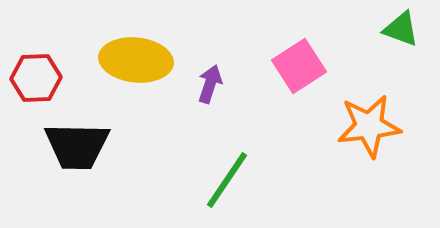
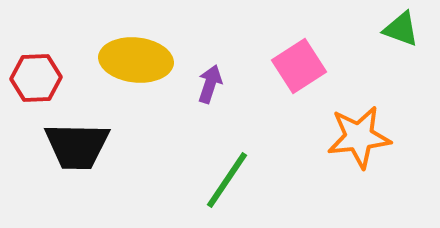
orange star: moved 10 px left, 11 px down
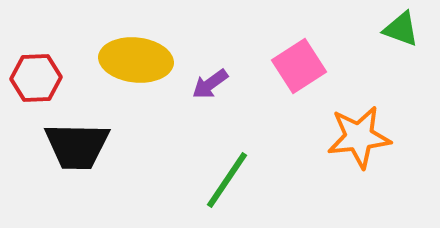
purple arrow: rotated 144 degrees counterclockwise
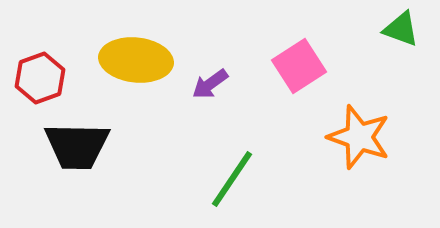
red hexagon: moved 4 px right; rotated 18 degrees counterclockwise
orange star: rotated 26 degrees clockwise
green line: moved 5 px right, 1 px up
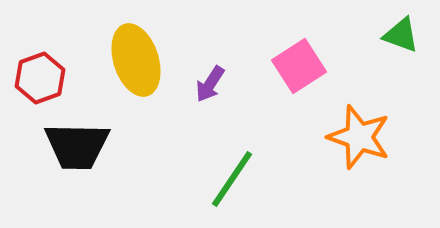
green triangle: moved 6 px down
yellow ellipse: rotated 66 degrees clockwise
purple arrow: rotated 21 degrees counterclockwise
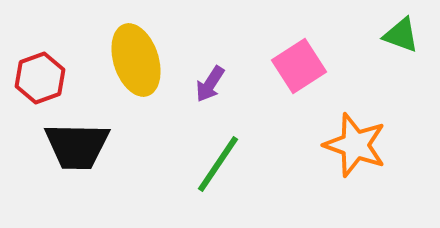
orange star: moved 4 px left, 8 px down
green line: moved 14 px left, 15 px up
